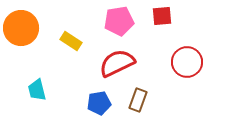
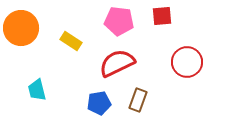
pink pentagon: rotated 16 degrees clockwise
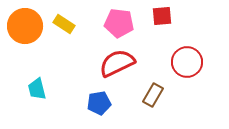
pink pentagon: moved 2 px down
orange circle: moved 4 px right, 2 px up
yellow rectangle: moved 7 px left, 17 px up
cyan trapezoid: moved 1 px up
brown rectangle: moved 15 px right, 5 px up; rotated 10 degrees clockwise
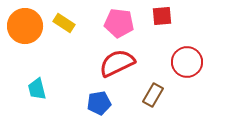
yellow rectangle: moved 1 px up
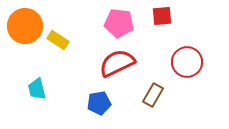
yellow rectangle: moved 6 px left, 17 px down
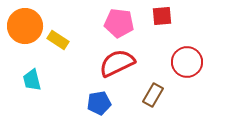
cyan trapezoid: moved 5 px left, 9 px up
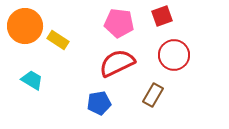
red square: rotated 15 degrees counterclockwise
red circle: moved 13 px left, 7 px up
cyan trapezoid: rotated 135 degrees clockwise
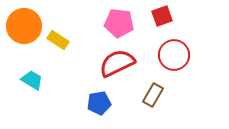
orange circle: moved 1 px left
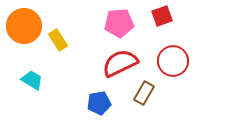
pink pentagon: rotated 12 degrees counterclockwise
yellow rectangle: rotated 25 degrees clockwise
red circle: moved 1 px left, 6 px down
red semicircle: moved 3 px right
brown rectangle: moved 9 px left, 2 px up
